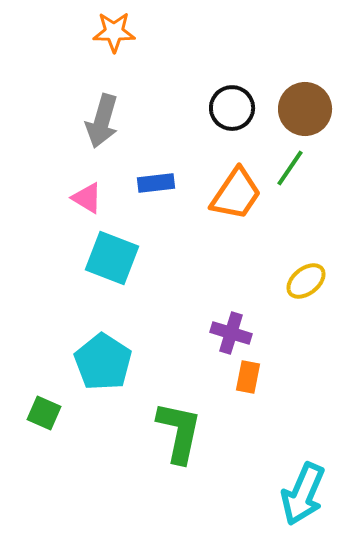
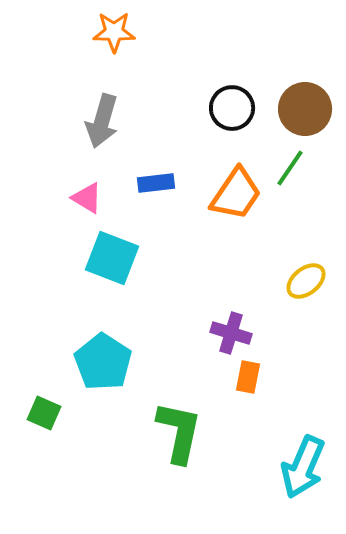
cyan arrow: moved 27 px up
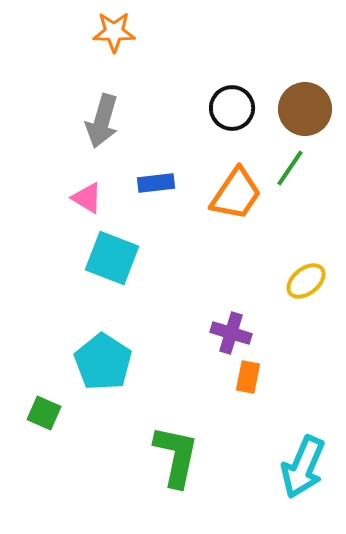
green L-shape: moved 3 px left, 24 px down
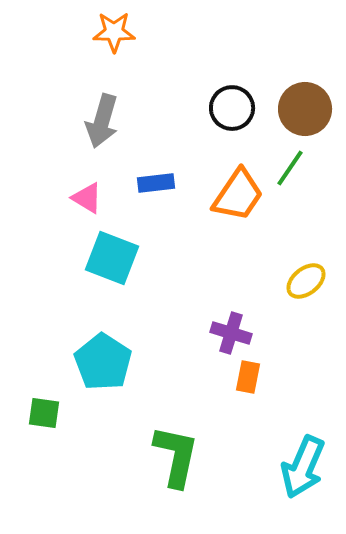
orange trapezoid: moved 2 px right, 1 px down
green square: rotated 16 degrees counterclockwise
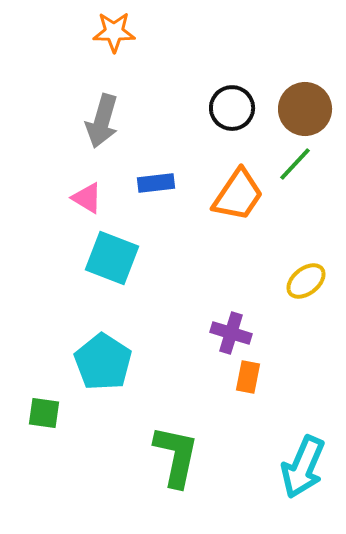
green line: moved 5 px right, 4 px up; rotated 9 degrees clockwise
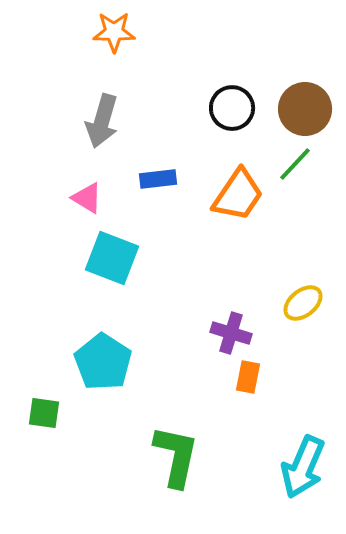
blue rectangle: moved 2 px right, 4 px up
yellow ellipse: moved 3 px left, 22 px down
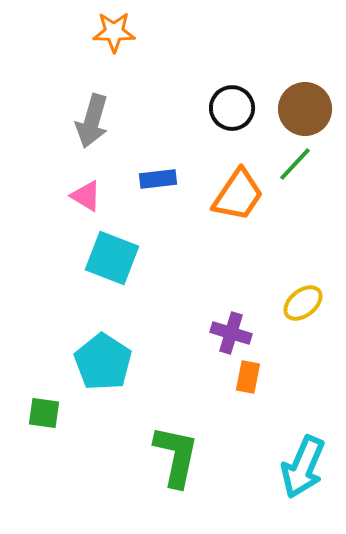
gray arrow: moved 10 px left
pink triangle: moved 1 px left, 2 px up
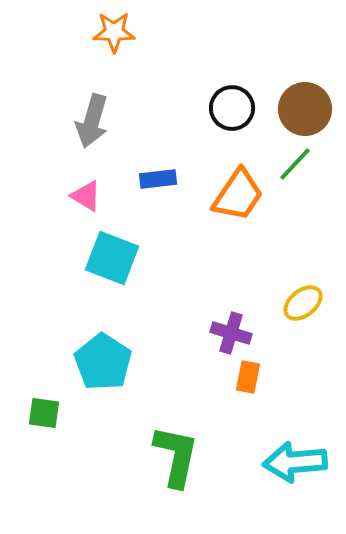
cyan arrow: moved 8 px left, 5 px up; rotated 62 degrees clockwise
